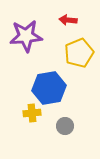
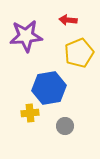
yellow cross: moved 2 px left
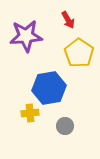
red arrow: rotated 126 degrees counterclockwise
yellow pentagon: rotated 16 degrees counterclockwise
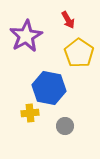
purple star: rotated 24 degrees counterclockwise
blue hexagon: rotated 20 degrees clockwise
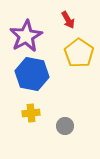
blue hexagon: moved 17 px left, 14 px up
yellow cross: moved 1 px right
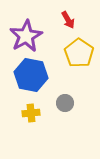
blue hexagon: moved 1 px left, 1 px down
gray circle: moved 23 px up
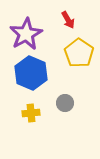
purple star: moved 2 px up
blue hexagon: moved 2 px up; rotated 12 degrees clockwise
